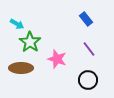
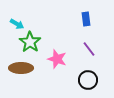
blue rectangle: rotated 32 degrees clockwise
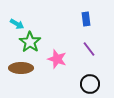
black circle: moved 2 px right, 4 px down
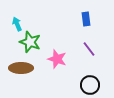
cyan arrow: rotated 144 degrees counterclockwise
green star: rotated 15 degrees counterclockwise
black circle: moved 1 px down
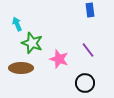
blue rectangle: moved 4 px right, 9 px up
green star: moved 2 px right, 1 px down
purple line: moved 1 px left, 1 px down
pink star: moved 2 px right
black circle: moved 5 px left, 2 px up
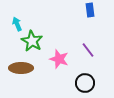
green star: moved 2 px up; rotated 10 degrees clockwise
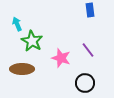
pink star: moved 2 px right, 1 px up
brown ellipse: moved 1 px right, 1 px down
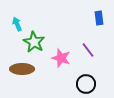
blue rectangle: moved 9 px right, 8 px down
green star: moved 2 px right, 1 px down
black circle: moved 1 px right, 1 px down
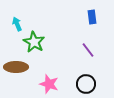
blue rectangle: moved 7 px left, 1 px up
pink star: moved 12 px left, 26 px down
brown ellipse: moved 6 px left, 2 px up
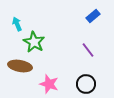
blue rectangle: moved 1 px right, 1 px up; rotated 56 degrees clockwise
brown ellipse: moved 4 px right, 1 px up; rotated 10 degrees clockwise
